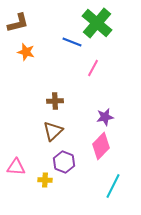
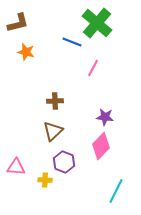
purple star: rotated 18 degrees clockwise
cyan line: moved 3 px right, 5 px down
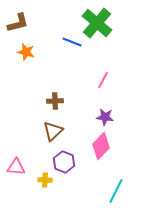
pink line: moved 10 px right, 12 px down
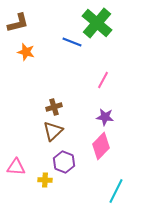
brown cross: moved 1 px left, 6 px down; rotated 14 degrees counterclockwise
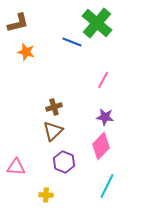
yellow cross: moved 1 px right, 15 px down
cyan line: moved 9 px left, 5 px up
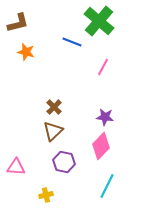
green cross: moved 2 px right, 2 px up
pink line: moved 13 px up
brown cross: rotated 28 degrees counterclockwise
purple hexagon: rotated 10 degrees counterclockwise
yellow cross: rotated 16 degrees counterclockwise
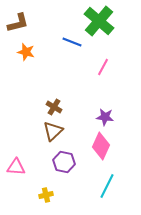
brown cross: rotated 14 degrees counterclockwise
pink diamond: rotated 20 degrees counterclockwise
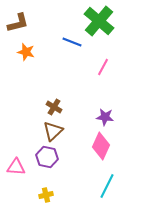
purple hexagon: moved 17 px left, 5 px up
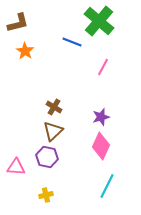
orange star: moved 1 px left, 1 px up; rotated 18 degrees clockwise
purple star: moved 4 px left; rotated 24 degrees counterclockwise
